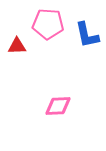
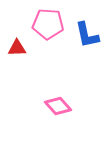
red triangle: moved 2 px down
pink diamond: rotated 52 degrees clockwise
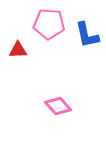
pink pentagon: moved 1 px right
red triangle: moved 1 px right, 2 px down
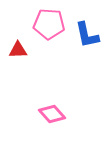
pink diamond: moved 6 px left, 8 px down
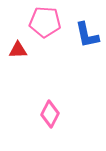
pink pentagon: moved 4 px left, 2 px up
pink diamond: moved 2 px left; rotated 68 degrees clockwise
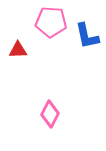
pink pentagon: moved 6 px right
blue L-shape: moved 1 px down
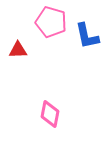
pink pentagon: rotated 12 degrees clockwise
pink diamond: rotated 16 degrees counterclockwise
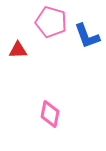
blue L-shape: rotated 8 degrees counterclockwise
